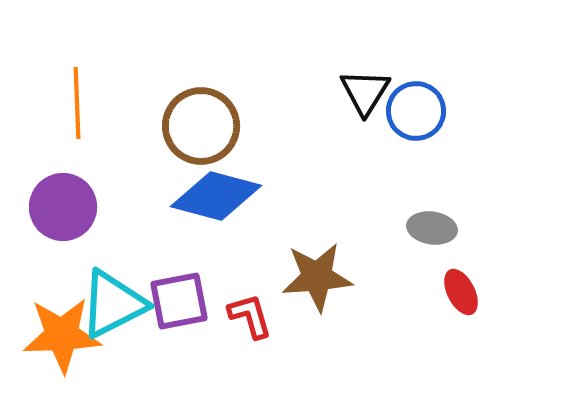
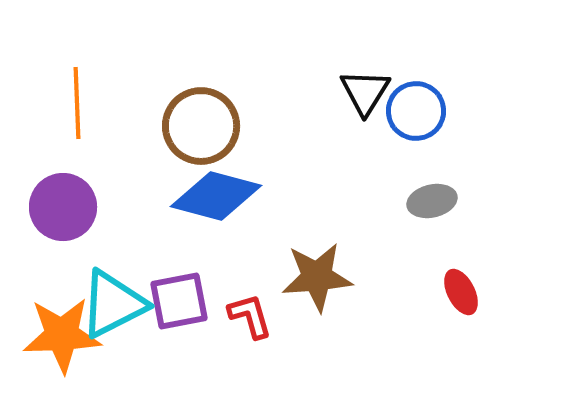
gray ellipse: moved 27 px up; rotated 21 degrees counterclockwise
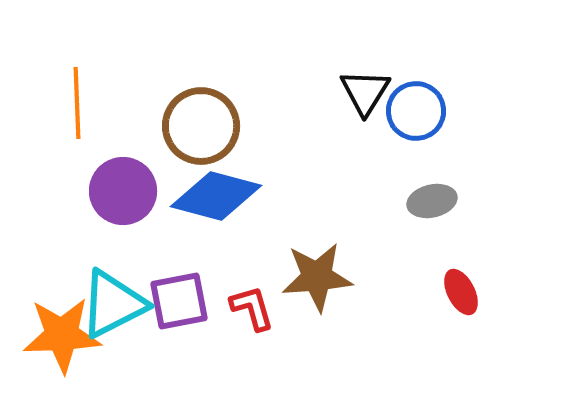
purple circle: moved 60 px right, 16 px up
red L-shape: moved 2 px right, 8 px up
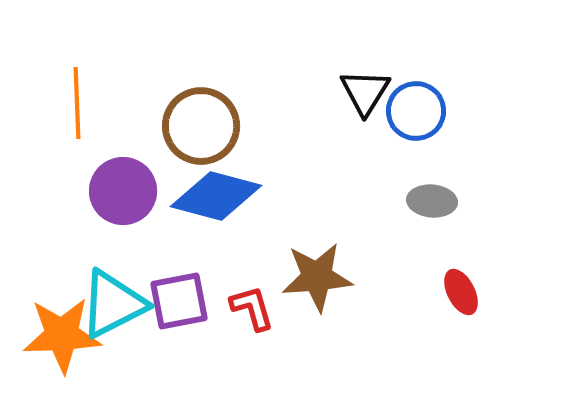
gray ellipse: rotated 18 degrees clockwise
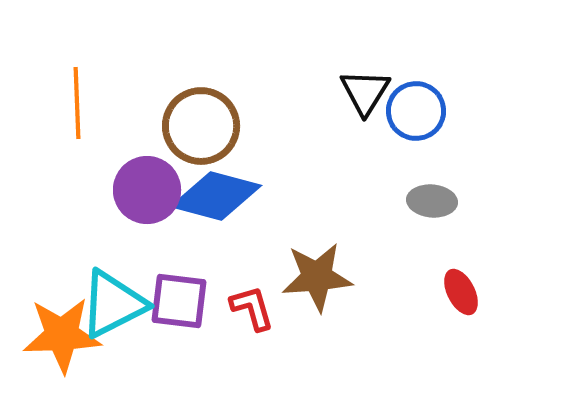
purple circle: moved 24 px right, 1 px up
purple square: rotated 18 degrees clockwise
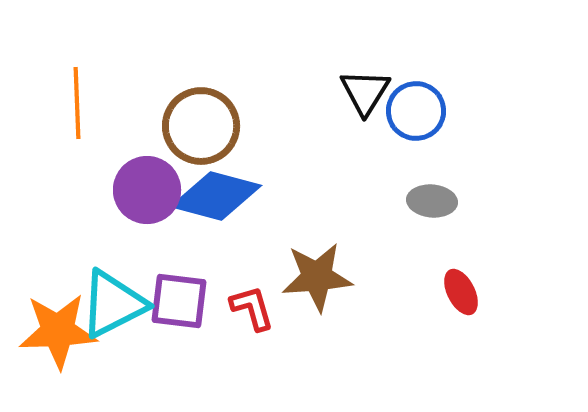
orange star: moved 4 px left, 4 px up
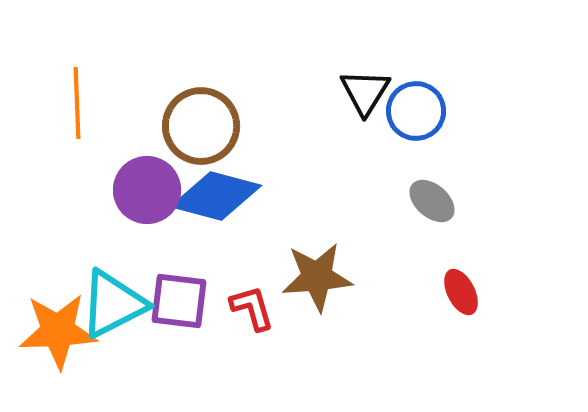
gray ellipse: rotated 36 degrees clockwise
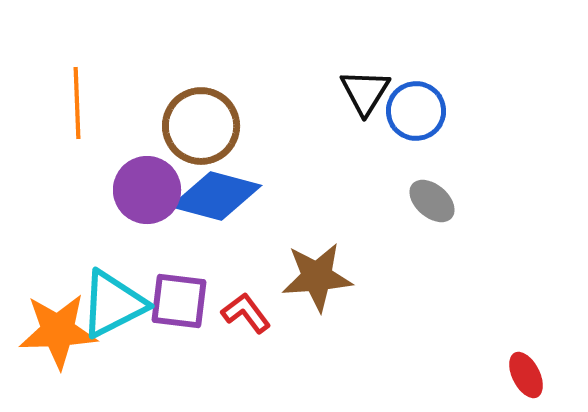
red ellipse: moved 65 px right, 83 px down
red L-shape: moved 6 px left, 5 px down; rotated 21 degrees counterclockwise
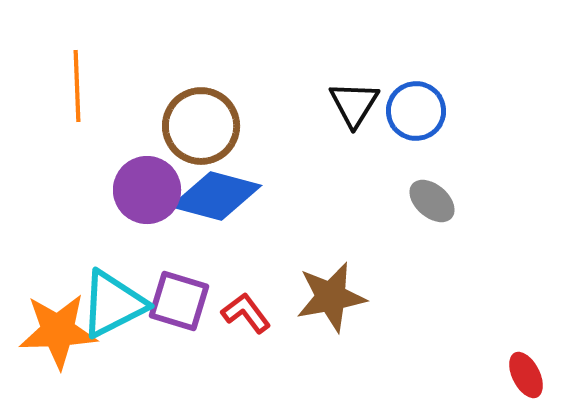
black triangle: moved 11 px left, 12 px down
orange line: moved 17 px up
brown star: moved 14 px right, 20 px down; rotated 6 degrees counterclockwise
purple square: rotated 10 degrees clockwise
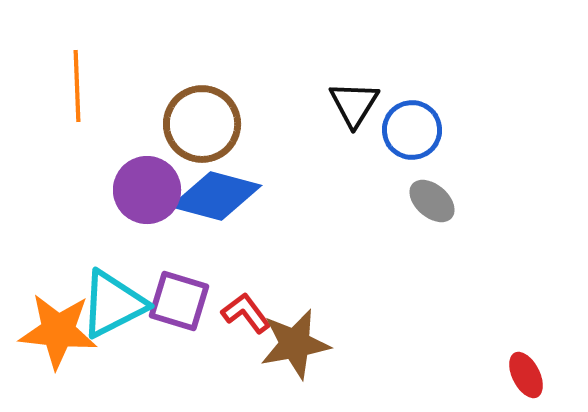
blue circle: moved 4 px left, 19 px down
brown circle: moved 1 px right, 2 px up
brown star: moved 36 px left, 47 px down
orange star: rotated 8 degrees clockwise
